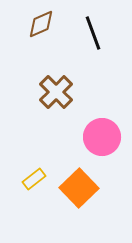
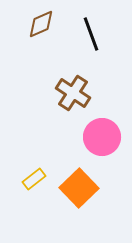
black line: moved 2 px left, 1 px down
brown cross: moved 17 px right, 1 px down; rotated 12 degrees counterclockwise
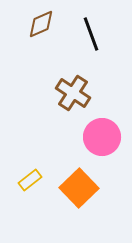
yellow rectangle: moved 4 px left, 1 px down
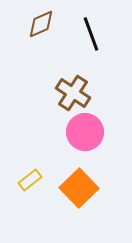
pink circle: moved 17 px left, 5 px up
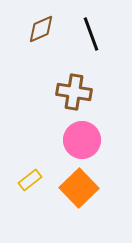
brown diamond: moved 5 px down
brown cross: moved 1 px right, 1 px up; rotated 24 degrees counterclockwise
pink circle: moved 3 px left, 8 px down
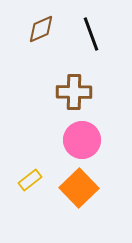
brown cross: rotated 8 degrees counterclockwise
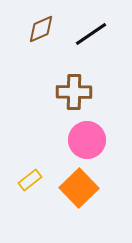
black line: rotated 76 degrees clockwise
pink circle: moved 5 px right
